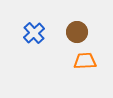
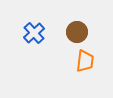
orange trapezoid: rotated 100 degrees clockwise
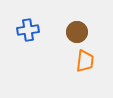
blue cross: moved 6 px left, 3 px up; rotated 35 degrees clockwise
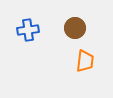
brown circle: moved 2 px left, 4 px up
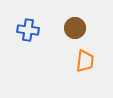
blue cross: rotated 15 degrees clockwise
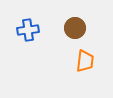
blue cross: rotated 15 degrees counterclockwise
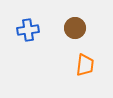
orange trapezoid: moved 4 px down
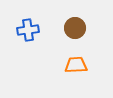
orange trapezoid: moved 9 px left; rotated 100 degrees counterclockwise
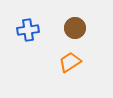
orange trapezoid: moved 6 px left, 3 px up; rotated 30 degrees counterclockwise
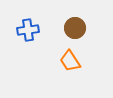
orange trapezoid: moved 1 px up; rotated 90 degrees counterclockwise
